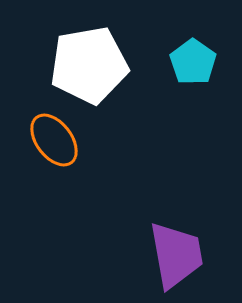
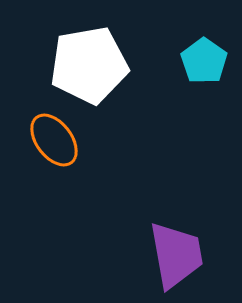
cyan pentagon: moved 11 px right, 1 px up
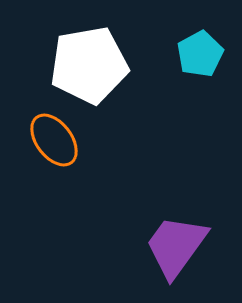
cyan pentagon: moved 4 px left, 7 px up; rotated 9 degrees clockwise
purple trapezoid: moved 9 px up; rotated 134 degrees counterclockwise
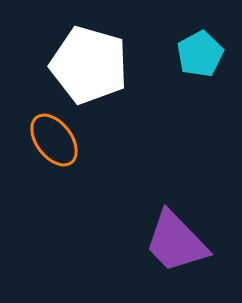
white pentagon: rotated 26 degrees clockwise
purple trapezoid: moved 4 px up; rotated 80 degrees counterclockwise
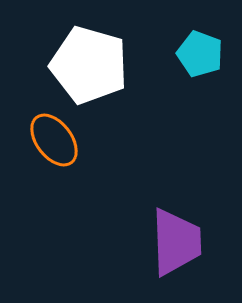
cyan pentagon: rotated 24 degrees counterclockwise
purple trapezoid: rotated 138 degrees counterclockwise
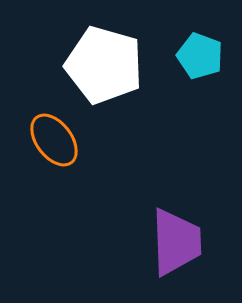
cyan pentagon: moved 2 px down
white pentagon: moved 15 px right
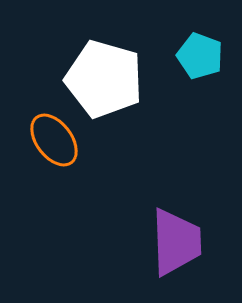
white pentagon: moved 14 px down
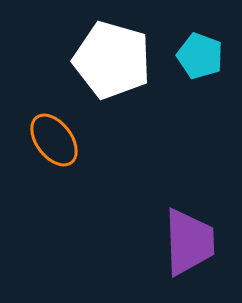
white pentagon: moved 8 px right, 19 px up
purple trapezoid: moved 13 px right
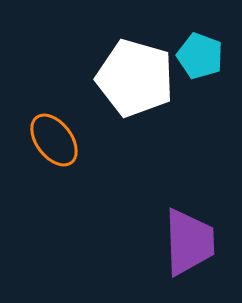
white pentagon: moved 23 px right, 18 px down
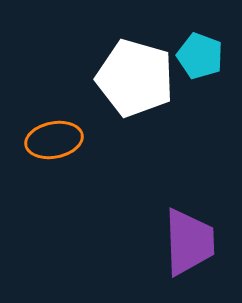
orange ellipse: rotated 64 degrees counterclockwise
